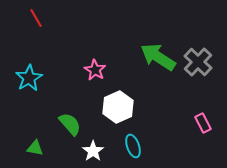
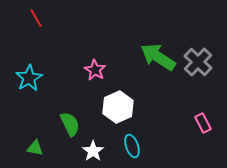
green semicircle: rotated 15 degrees clockwise
cyan ellipse: moved 1 px left
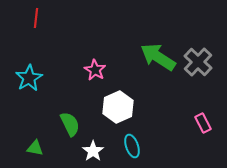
red line: rotated 36 degrees clockwise
